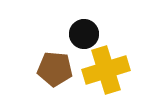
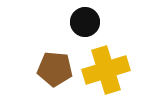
black circle: moved 1 px right, 12 px up
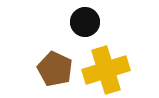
brown pentagon: rotated 20 degrees clockwise
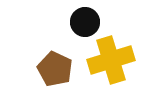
yellow cross: moved 5 px right, 10 px up
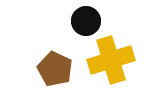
black circle: moved 1 px right, 1 px up
